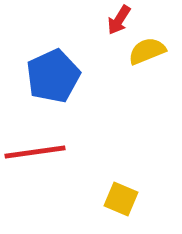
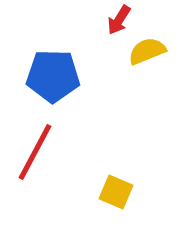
blue pentagon: rotated 26 degrees clockwise
red line: rotated 54 degrees counterclockwise
yellow square: moved 5 px left, 7 px up
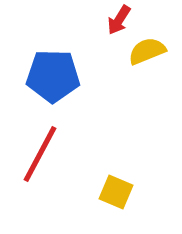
red line: moved 5 px right, 2 px down
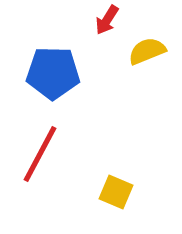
red arrow: moved 12 px left
blue pentagon: moved 3 px up
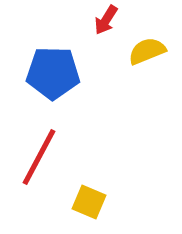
red arrow: moved 1 px left
red line: moved 1 px left, 3 px down
yellow square: moved 27 px left, 10 px down
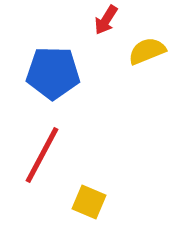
red line: moved 3 px right, 2 px up
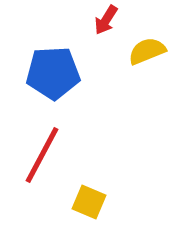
blue pentagon: rotated 4 degrees counterclockwise
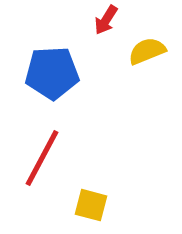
blue pentagon: moved 1 px left
red line: moved 3 px down
yellow square: moved 2 px right, 3 px down; rotated 8 degrees counterclockwise
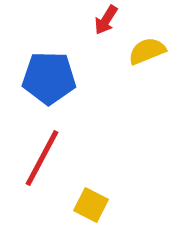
blue pentagon: moved 3 px left, 5 px down; rotated 4 degrees clockwise
yellow square: rotated 12 degrees clockwise
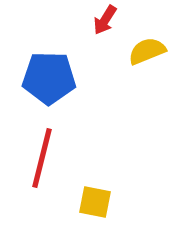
red arrow: moved 1 px left
red line: rotated 14 degrees counterclockwise
yellow square: moved 4 px right, 3 px up; rotated 16 degrees counterclockwise
